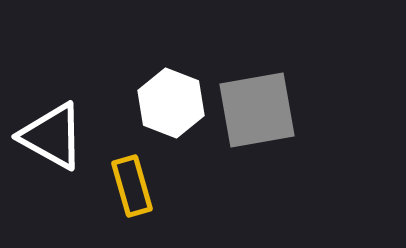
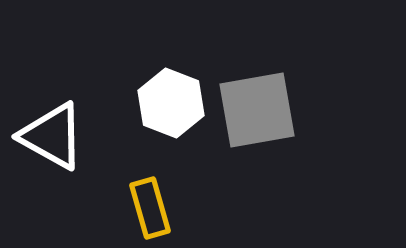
yellow rectangle: moved 18 px right, 22 px down
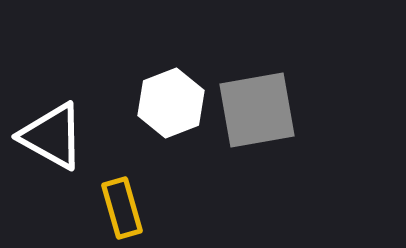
white hexagon: rotated 18 degrees clockwise
yellow rectangle: moved 28 px left
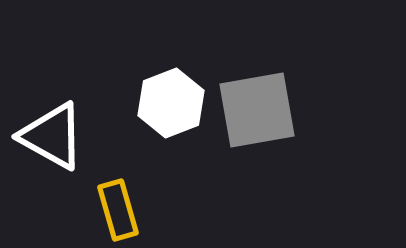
yellow rectangle: moved 4 px left, 2 px down
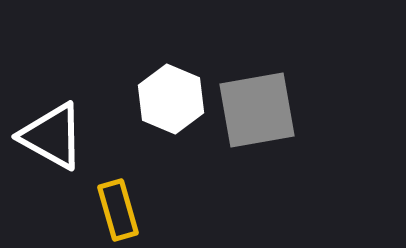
white hexagon: moved 4 px up; rotated 16 degrees counterclockwise
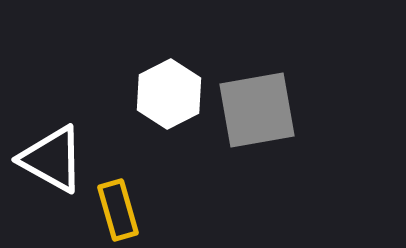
white hexagon: moved 2 px left, 5 px up; rotated 10 degrees clockwise
white triangle: moved 23 px down
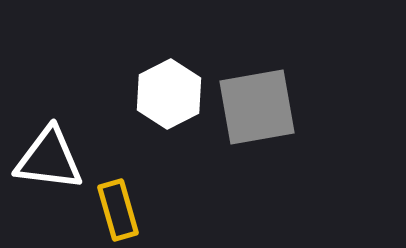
gray square: moved 3 px up
white triangle: moved 3 px left; rotated 22 degrees counterclockwise
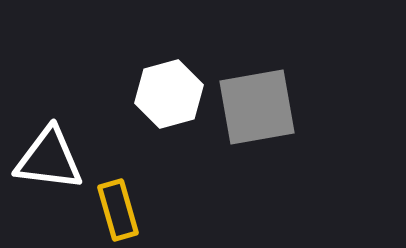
white hexagon: rotated 12 degrees clockwise
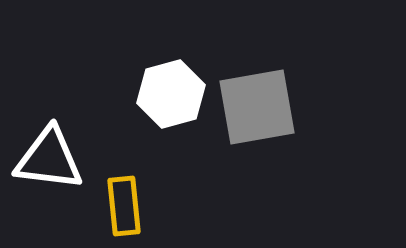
white hexagon: moved 2 px right
yellow rectangle: moved 6 px right, 4 px up; rotated 10 degrees clockwise
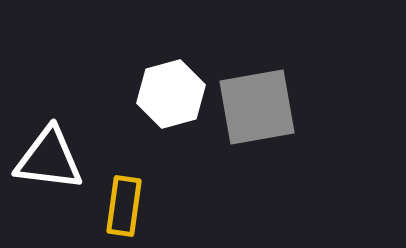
yellow rectangle: rotated 14 degrees clockwise
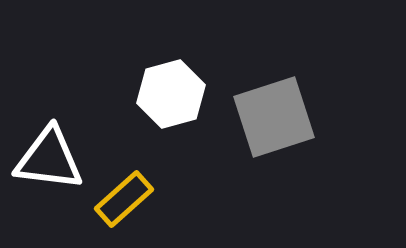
gray square: moved 17 px right, 10 px down; rotated 8 degrees counterclockwise
yellow rectangle: moved 7 px up; rotated 40 degrees clockwise
